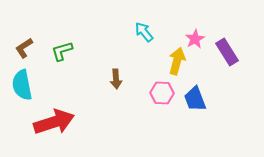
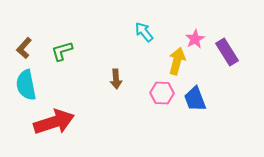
brown L-shape: rotated 15 degrees counterclockwise
cyan semicircle: moved 4 px right
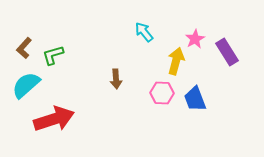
green L-shape: moved 9 px left, 4 px down
yellow arrow: moved 1 px left
cyan semicircle: rotated 60 degrees clockwise
red arrow: moved 3 px up
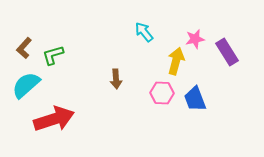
pink star: rotated 18 degrees clockwise
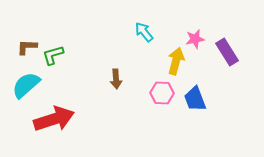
brown L-shape: moved 3 px right, 1 px up; rotated 50 degrees clockwise
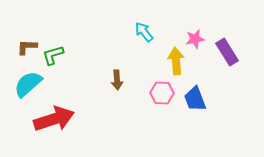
yellow arrow: rotated 20 degrees counterclockwise
brown arrow: moved 1 px right, 1 px down
cyan semicircle: moved 2 px right, 1 px up
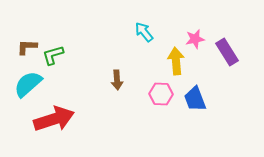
pink hexagon: moved 1 px left, 1 px down
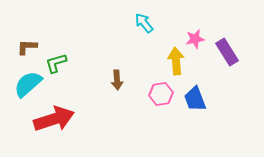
cyan arrow: moved 9 px up
green L-shape: moved 3 px right, 8 px down
pink hexagon: rotated 10 degrees counterclockwise
